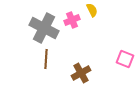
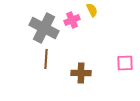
pink square: moved 4 px down; rotated 24 degrees counterclockwise
brown cross: rotated 30 degrees clockwise
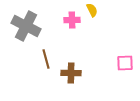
pink cross: rotated 21 degrees clockwise
gray cross: moved 18 px left, 2 px up
brown line: rotated 18 degrees counterclockwise
brown cross: moved 10 px left
